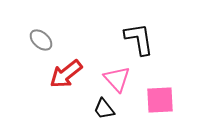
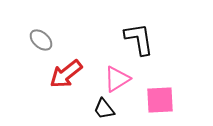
pink triangle: rotated 40 degrees clockwise
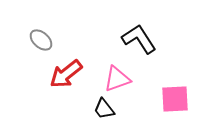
black L-shape: rotated 24 degrees counterclockwise
pink triangle: rotated 12 degrees clockwise
pink square: moved 15 px right, 1 px up
